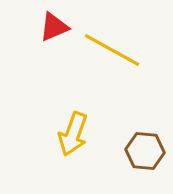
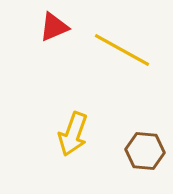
yellow line: moved 10 px right
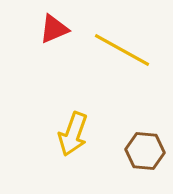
red triangle: moved 2 px down
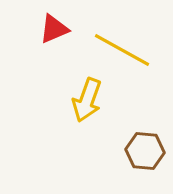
yellow arrow: moved 14 px right, 34 px up
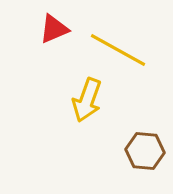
yellow line: moved 4 px left
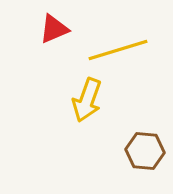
yellow line: rotated 46 degrees counterclockwise
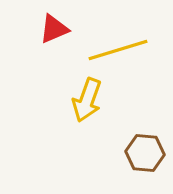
brown hexagon: moved 2 px down
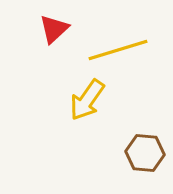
red triangle: rotated 20 degrees counterclockwise
yellow arrow: rotated 15 degrees clockwise
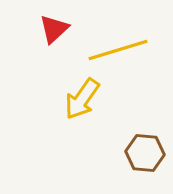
yellow arrow: moved 5 px left, 1 px up
